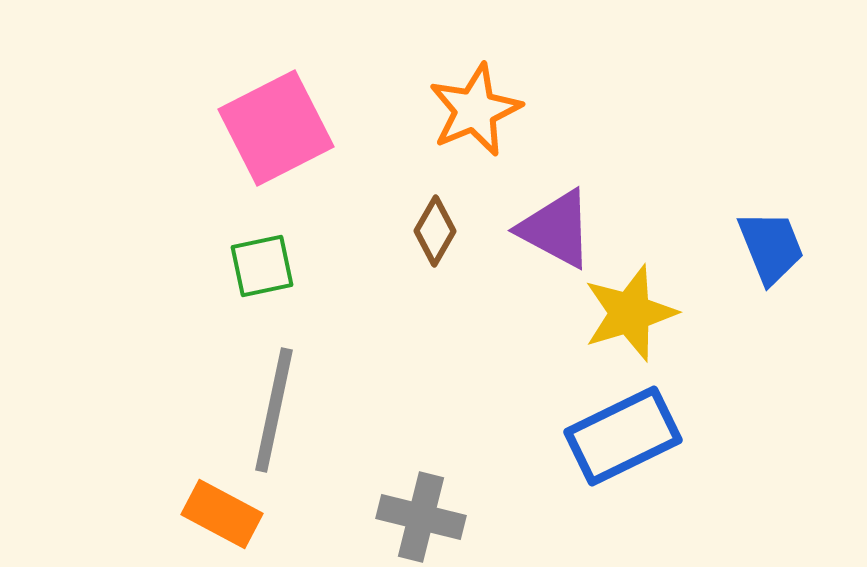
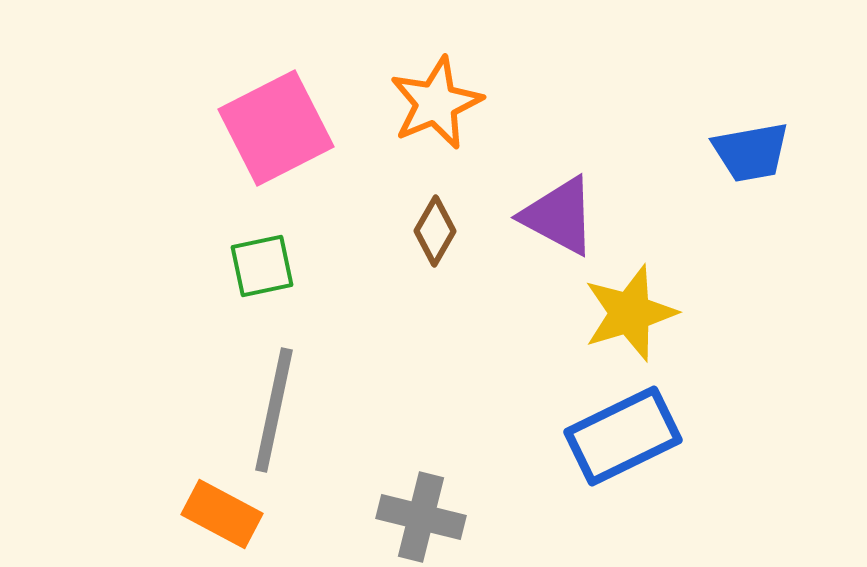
orange star: moved 39 px left, 7 px up
purple triangle: moved 3 px right, 13 px up
blue trapezoid: moved 20 px left, 95 px up; rotated 102 degrees clockwise
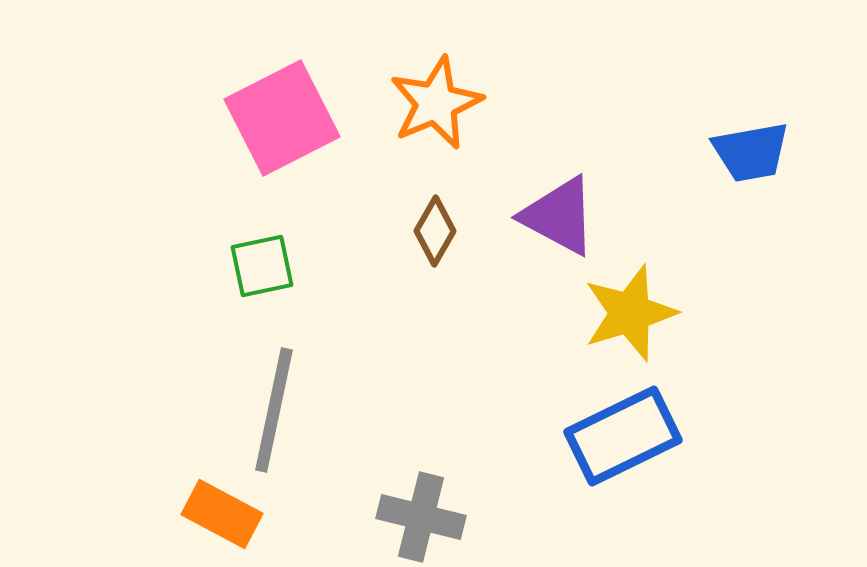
pink square: moved 6 px right, 10 px up
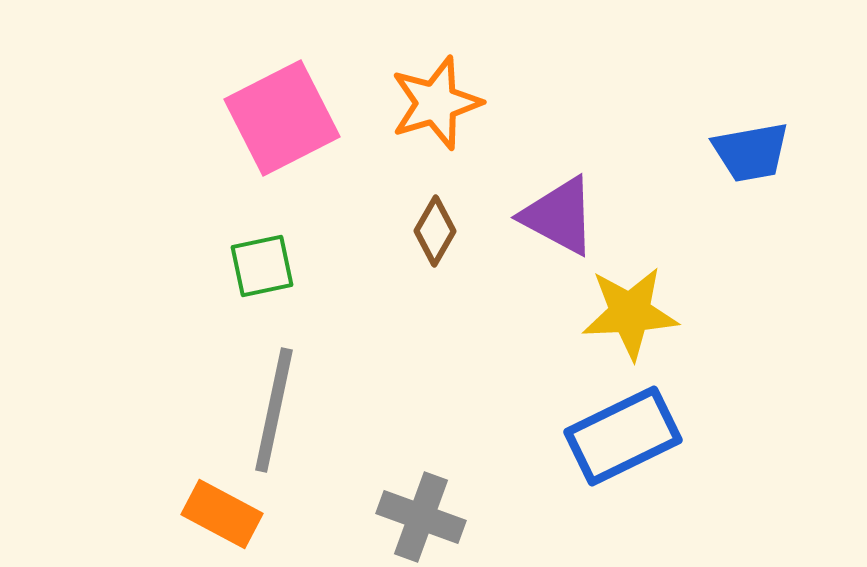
orange star: rotated 6 degrees clockwise
yellow star: rotated 14 degrees clockwise
gray cross: rotated 6 degrees clockwise
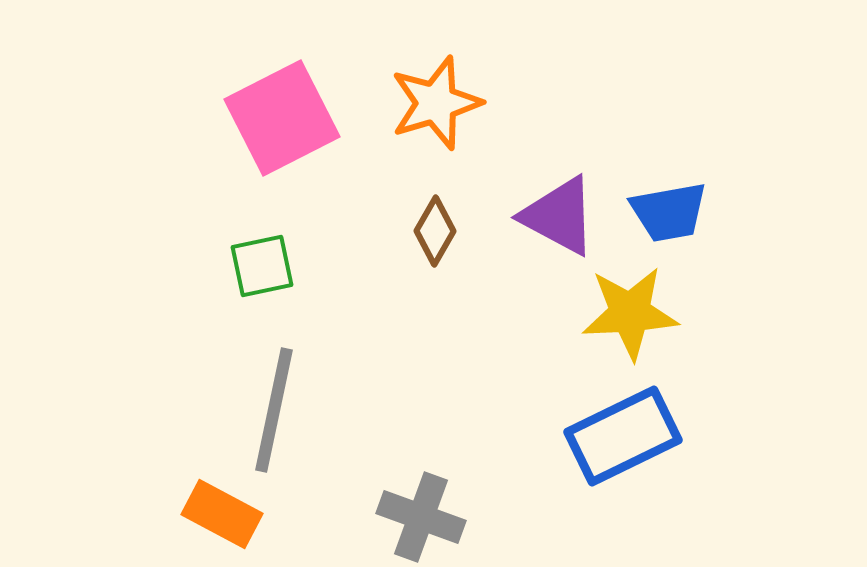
blue trapezoid: moved 82 px left, 60 px down
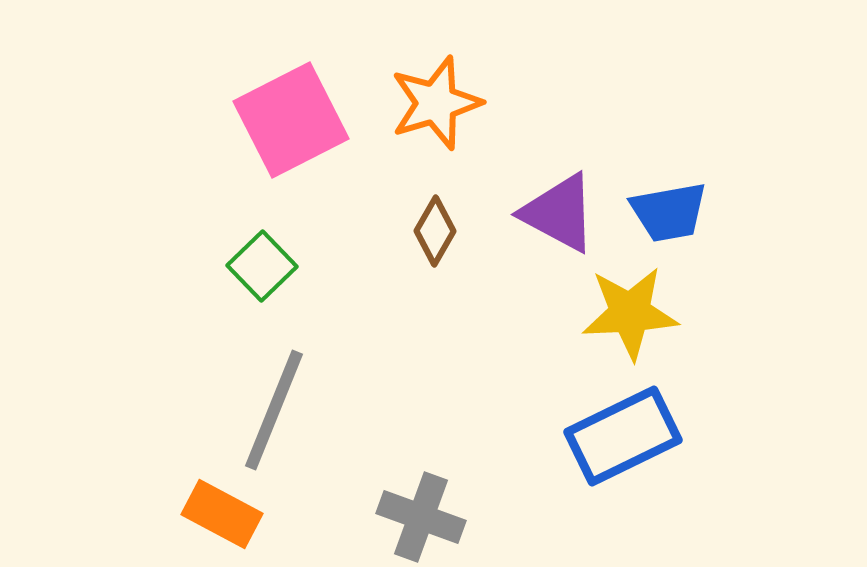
pink square: moved 9 px right, 2 px down
purple triangle: moved 3 px up
green square: rotated 32 degrees counterclockwise
gray line: rotated 10 degrees clockwise
